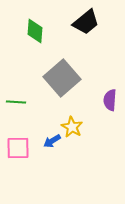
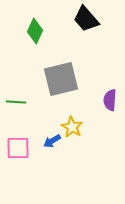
black trapezoid: moved 3 px up; rotated 88 degrees clockwise
green diamond: rotated 20 degrees clockwise
gray square: moved 1 px left, 1 px down; rotated 27 degrees clockwise
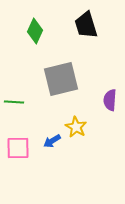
black trapezoid: moved 6 px down; rotated 24 degrees clockwise
green line: moved 2 px left
yellow star: moved 4 px right
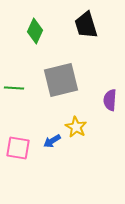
gray square: moved 1 px down
green line: moved 14 px up
pink square: rotated 10 degrees clockwise
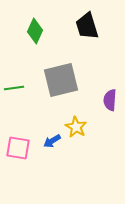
black trapezoid: moved 1 px right, 1 px down
green line: rotated 12 degrees counterclockwise
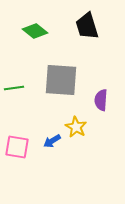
green diamond: rotated 75 degrees counterclockwise
gray square: rotated 18 degrees clockwise
purple semicircle: moved 9 px left
pink square: moved 1 px left, 1 px up
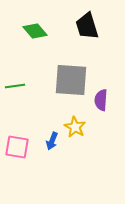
green diamond: rotated 10 degrees clockwise
gray square: moved 10 px right
green line: moved 1 px right, 2 px up
yellow star: moved 1 px left
blue arrow: rotated 36 degrees counterclockwise
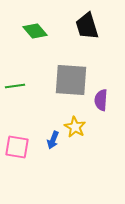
blue arrow: moved 1 px right, 1 px up
